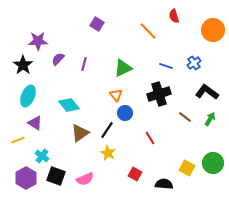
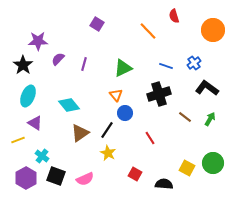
black L-shape: moved 4 px up
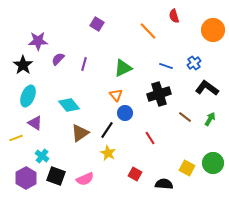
yellow line: moved 2 px left, 2 px up
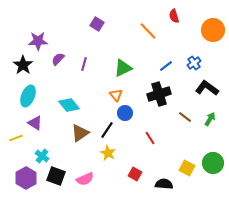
blue line: rotated 56 degrees counterclockwise
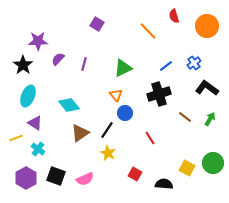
orange circle: moved 6 px left, 4 px up
cyan cross: moved 4 px left, 7 px up
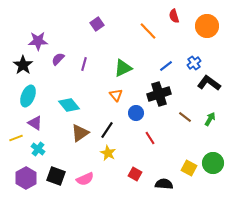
purple square: rotated 24 degrees clockwise
black L-shape: moved 2 px right, 5 px up
blue circle: moved 11 px right
yellow square: moved 2 px right
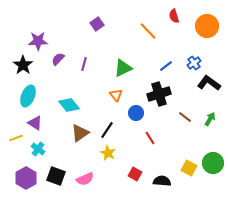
black semicircle: moved 2 px left, 3 px up
